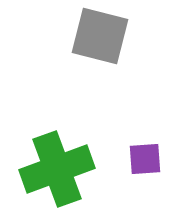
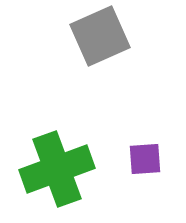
gray square: rotated 38 degrees counterclockwise
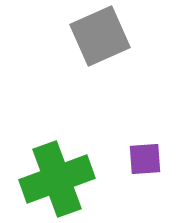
green cross: moved 10 px down
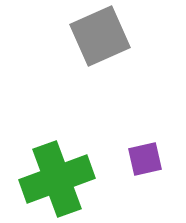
purple square: rotated 9 degrees counterclockwise
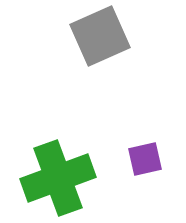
green cross: moved 1 px right, 1 px up
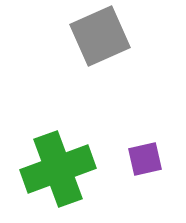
green cross: moved 9 px up
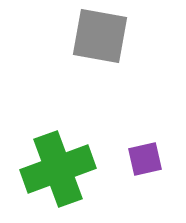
gray square: rotated 34 degrees clockwise
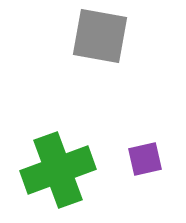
green cross: moved 1 px down
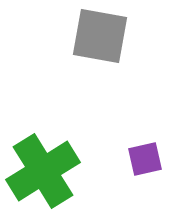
green cross: moved 15 px left, 1 px down; rotated 12 degrees counterclockwise
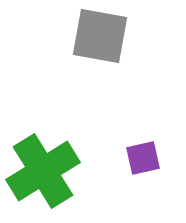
purple square: moved 2 px left, 1 px up
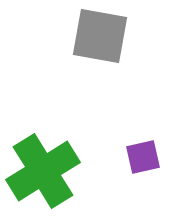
purple square: moved 1 px up
